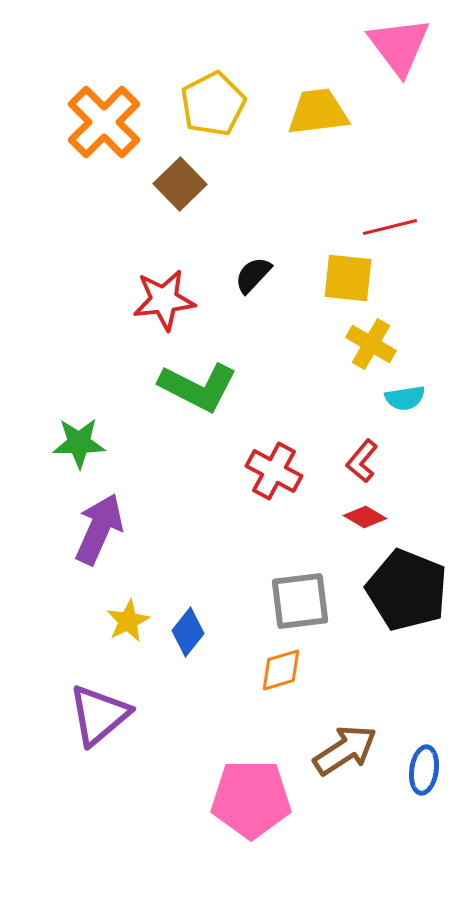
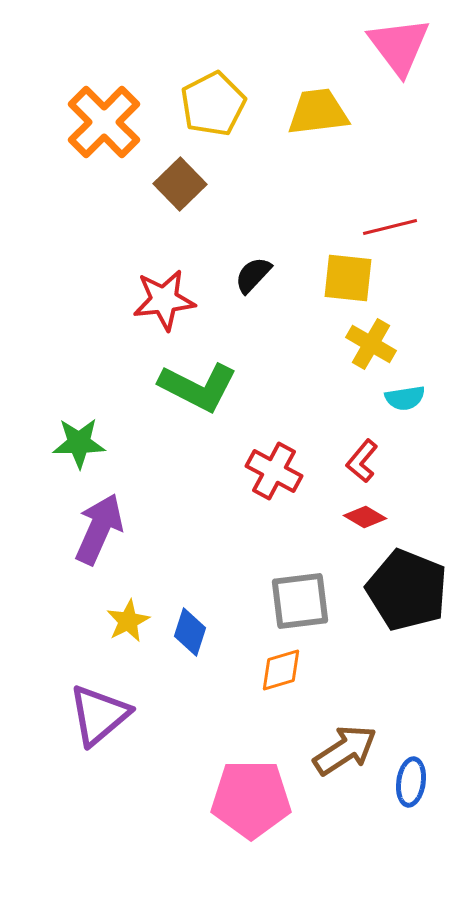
blue diamond: moved 2 px right; rotated 21 degrees counterclockwise
blue ellipse: moved 13 px left, 12 px down
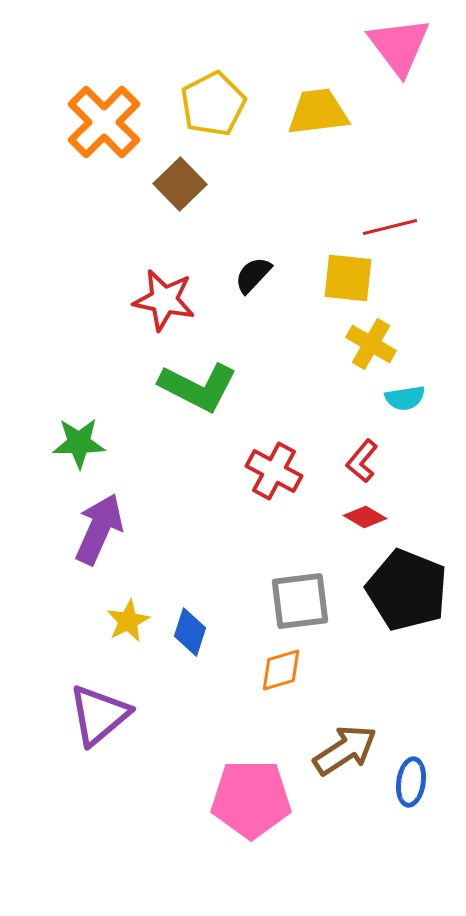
red star: rotated 18 degrees clockwise
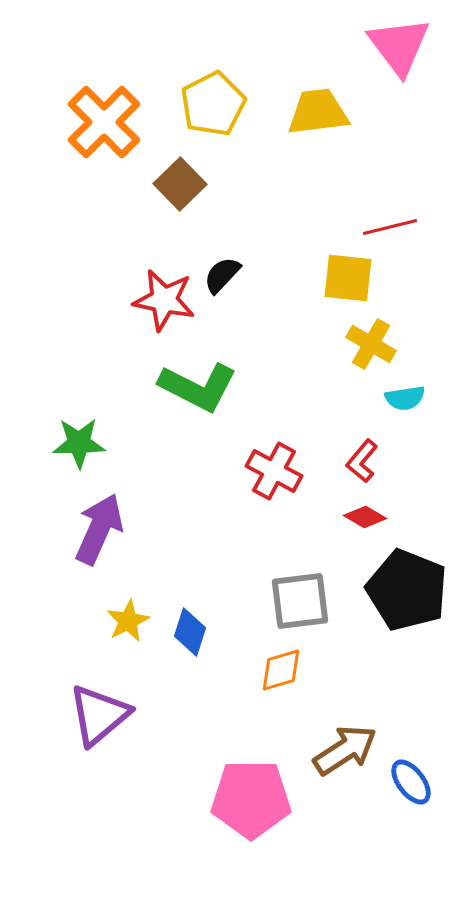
black semicircle: moved 31 px left
blue ellipse: rotated 45 degrees counterclockwise
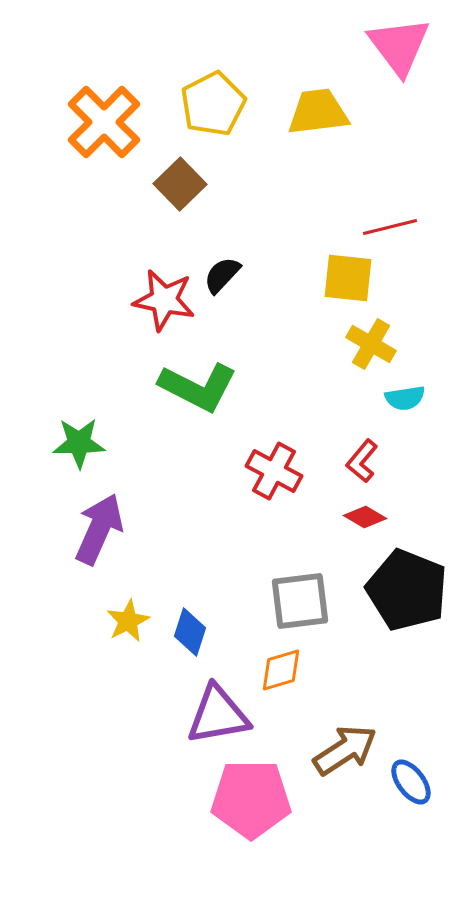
purple triangle: moved 119 px right; rotated 30 degrees clockwise
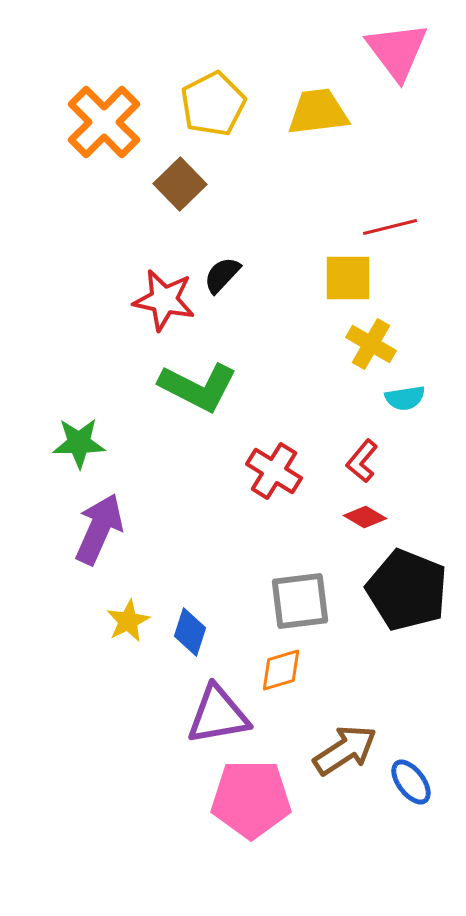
pink triangle: moved 2 px left, 5 px down
yellow square: rotated 6 degrees counterclockwise
red cross: rotated 4 degrees clockwise
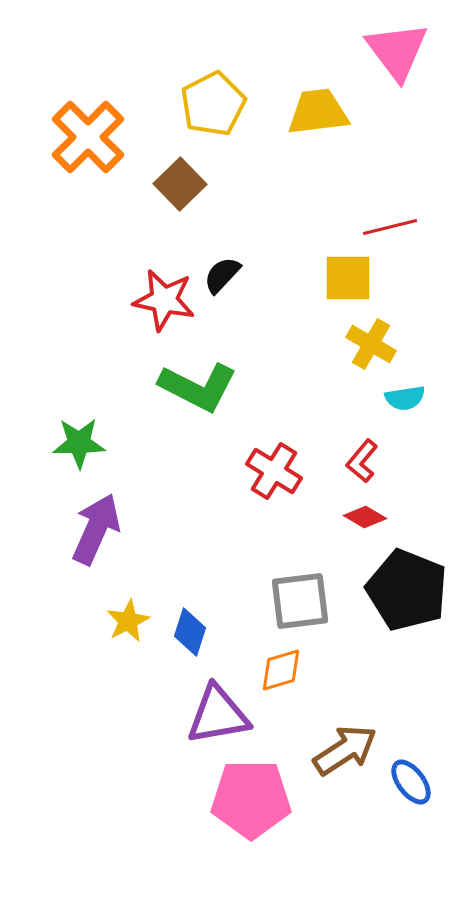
orange cross: moved 16 px left, 15 px down
purple arrow: moved 3 px left
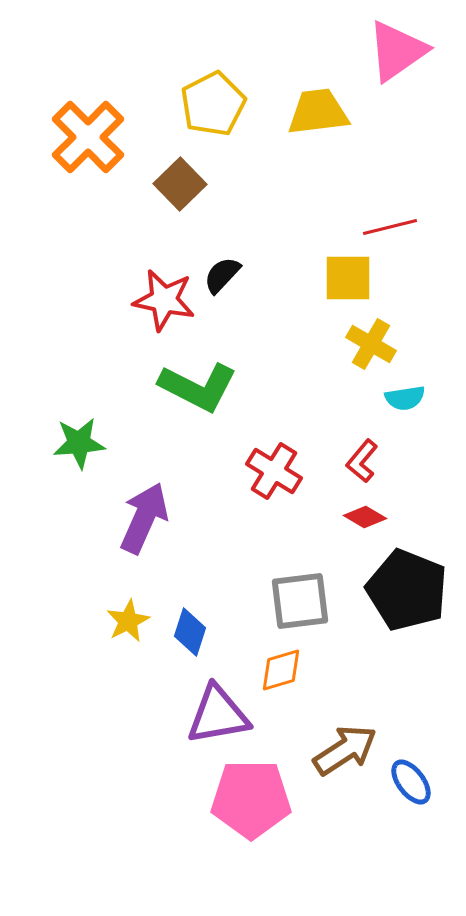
pink triangle: rotated 32 degrees clockwise
green star: rotated 4 degrees counterclockwise
purple arrow: moved 48 px right, 11 px up
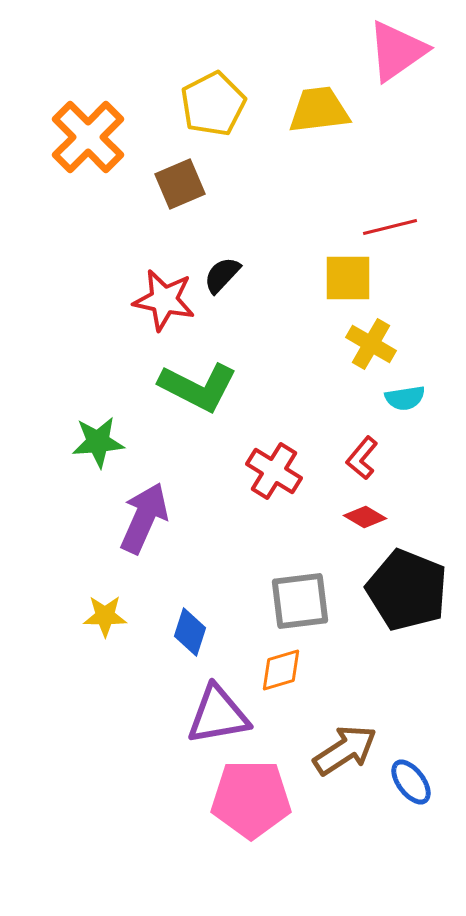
yellow trapezoid: moved 1 px right, 2 px up
brown square: rotated 21 degrees clockwise
green star: moved 19 px right, 1 px up
red L-shape: moved 3 px up
yellow star: moved 23 px left, 5 px up; rotated 27 degrees clockwise
